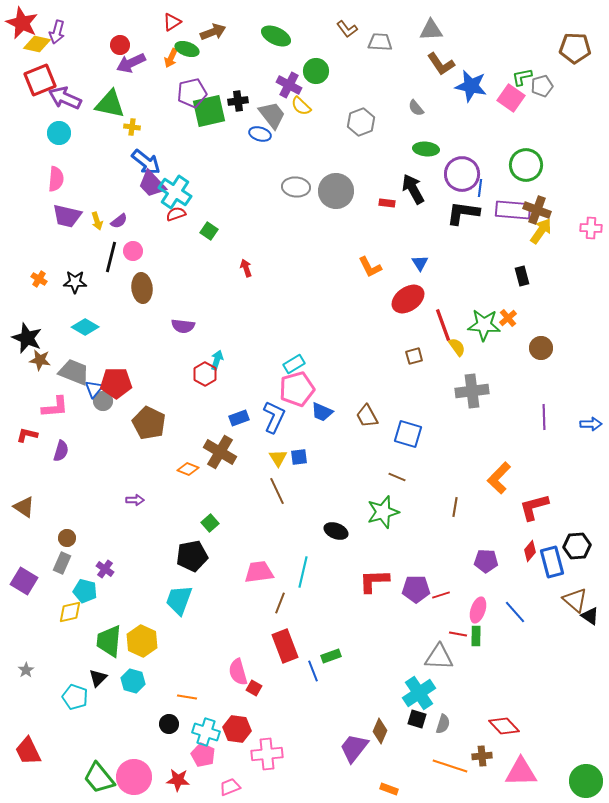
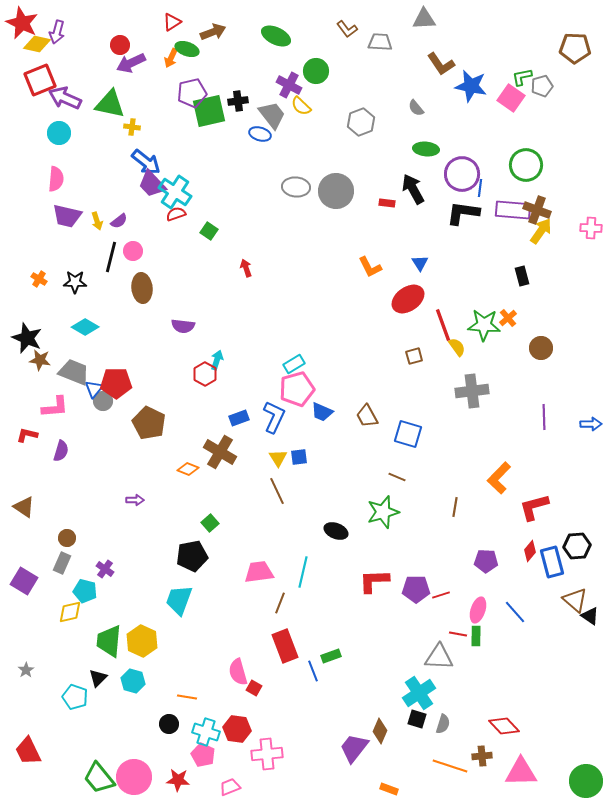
gray triangle at (431, 30): moved 7 px left, 11 px up
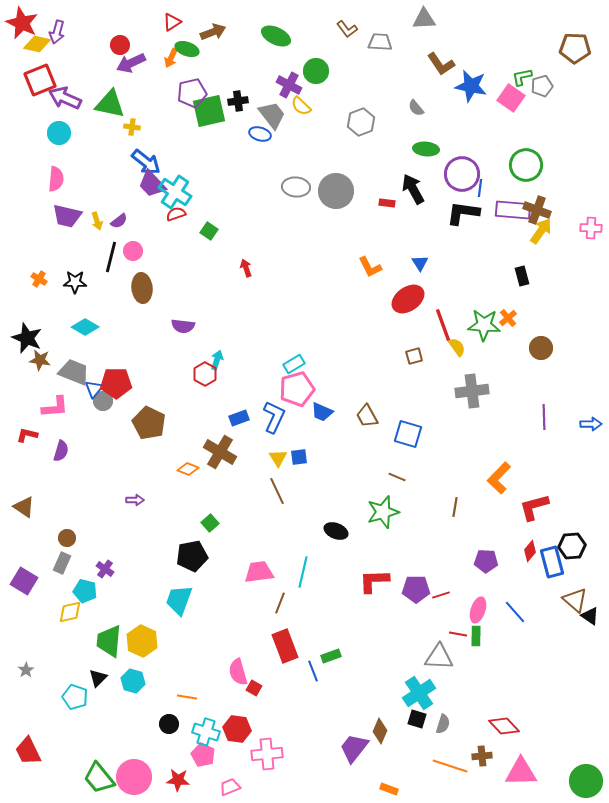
black hexagon at (577, 546): moved 5 px left
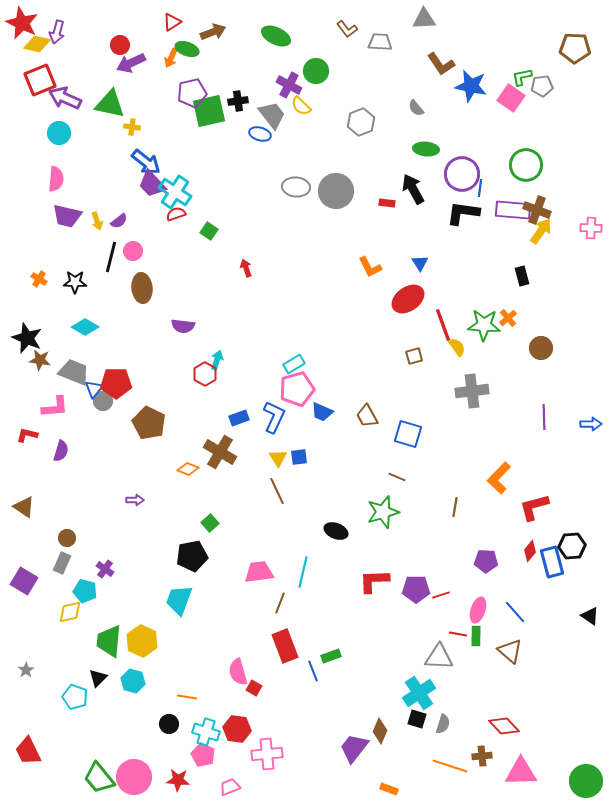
gray pentagon at (542, 86): rotated 10 degrees clockwise
brown triangle at (575, 600): moved 65 px left, 51 px down
